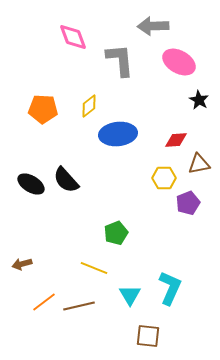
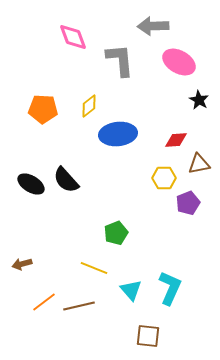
cyan triangle: moved 1 px right, 5 px up; rotated 10 degrees counterclockwise
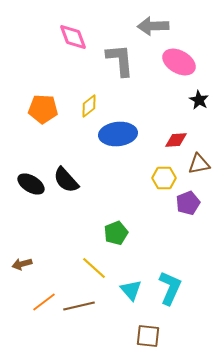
yellow line: rotated 20 degrees clockwise
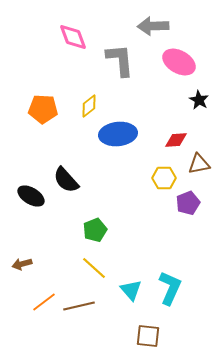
black ellipse: moved 12 px down
green pentagon: moved 21 px left, 3 px up
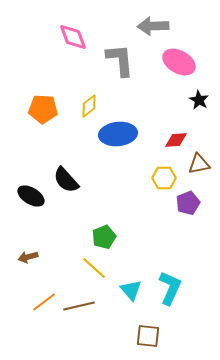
green pentagon: moved 9 px right, 7 px down
brown arrow: moved 6 px right, 7 px up
